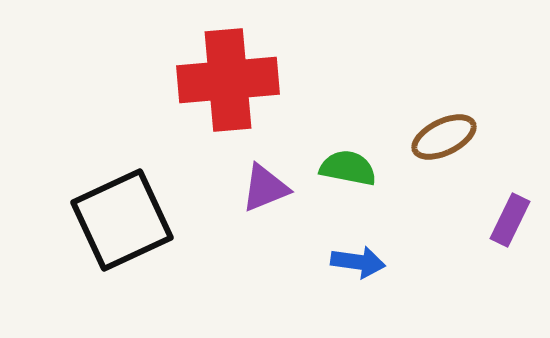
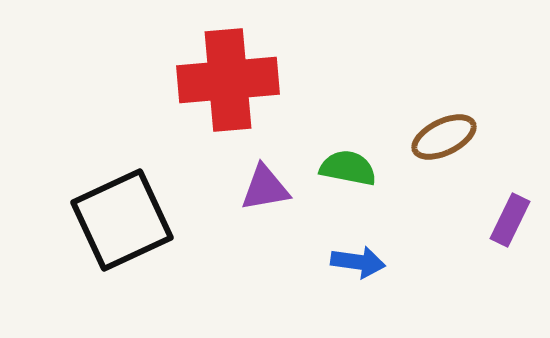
purple triangle: rotated 12 degrees clockwise
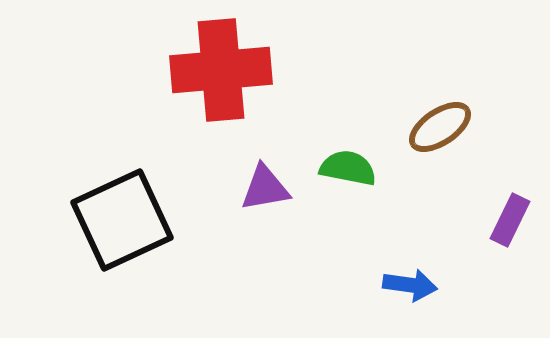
red cross: moved 7 px left, 10 px up
brown ellipse: moved 4 px left, 10 px up; rotated 8 degrees counterclockwise
blue arrow: moved 52 px right, 23 px down
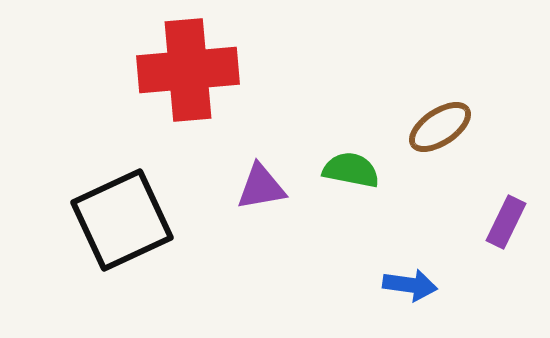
red cross: moved 33 px left
green semicircle: moved 3 px right, 2 px down
purple triangle: moved 4 px left, 1 px up
purple rectangle: moved 4 px left, 2 px down
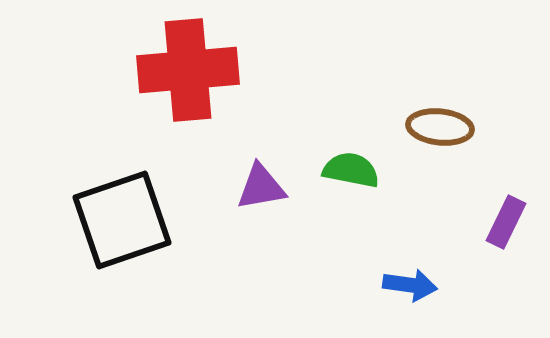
brown ellipse: rotated 40 degrees clockwise
black square: rotated 6 degrees clockwise
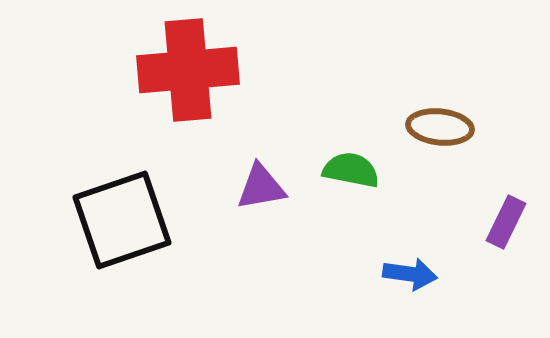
blue arrow: moved 11 px up
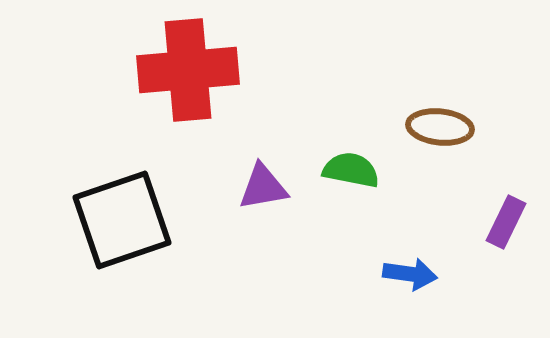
purple triangle: moved 2 px right
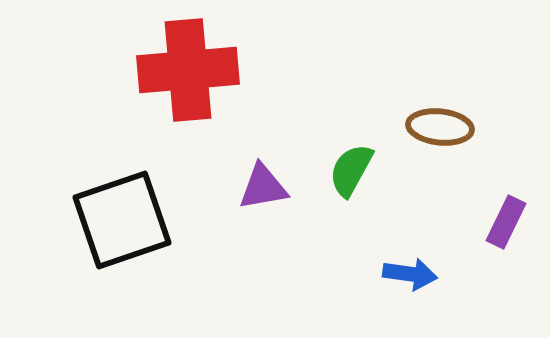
green semicircle: rotated 72 degrees counterclockwise
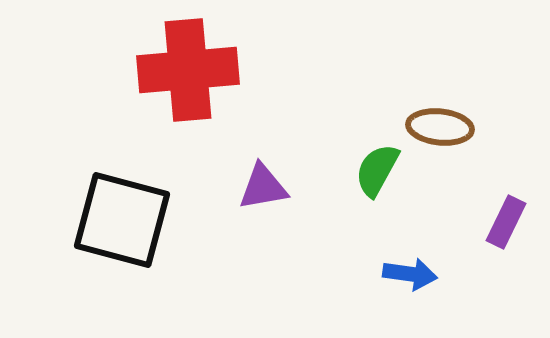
green semicircle: moved 26 px right
black square: rotated 34 degrees clockwise
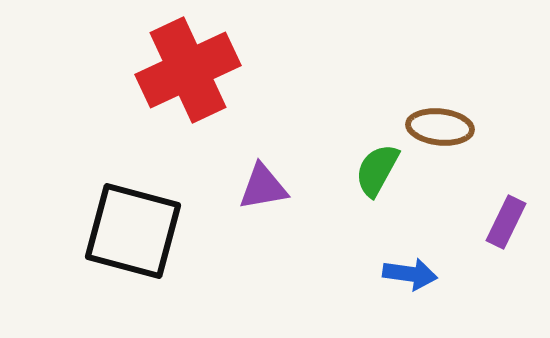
red cross: rotated 20 degrees counterclockwise
black square: moved 11 px right, 11 px down
